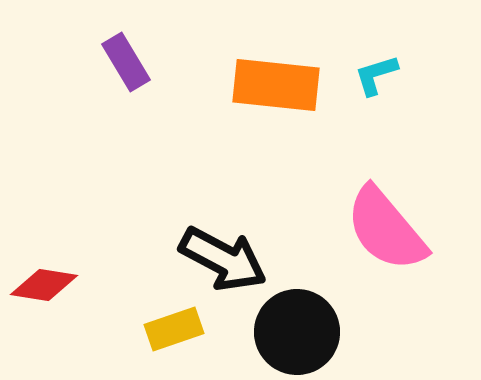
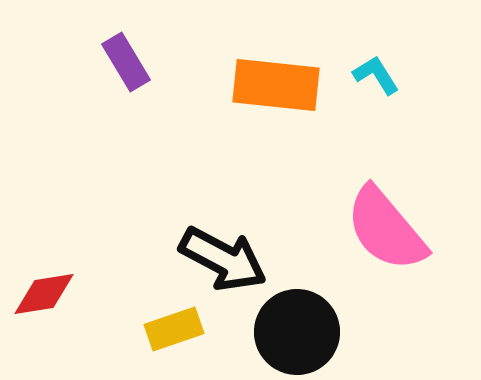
cyan L-shape: rotated 75 degrees clockwise
red diamond: moved 9 px down; rotated 18 degrees counterclockwise
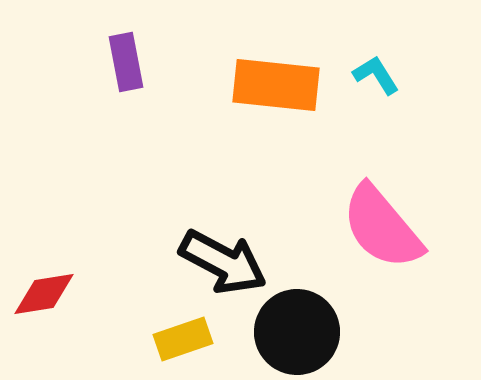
purple rectangle: rotated 20 degrees clockwise
pink semicircle: moved 4 px left, 2 px up
black arrow: moved 3 px down
yellow rectangle: moved 9 px right, 10 px down
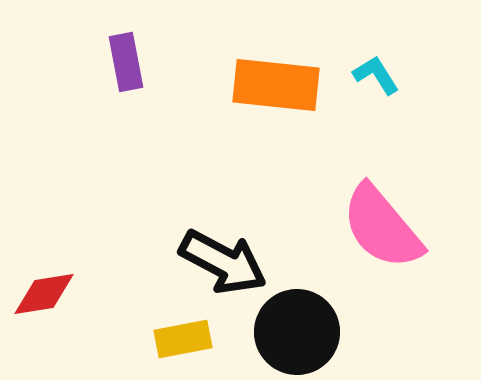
yellow rectangle: rotated 8 degrees clockwise
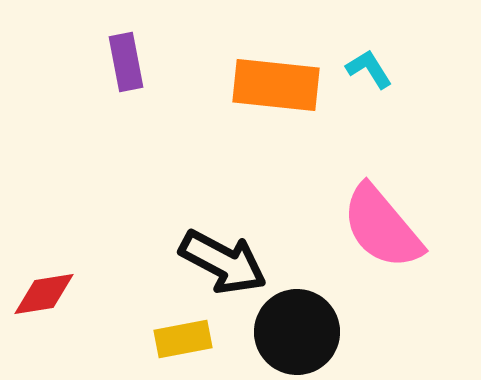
cyan L-shape: moved 7 px left, 6 px up
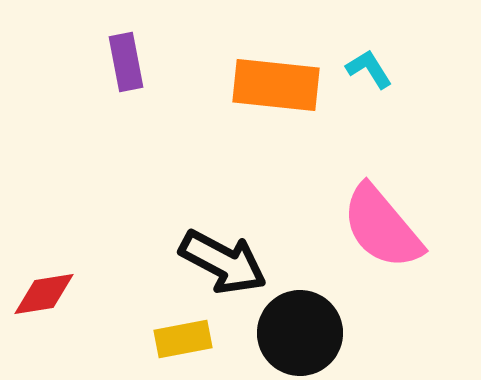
black circle: moved 3 px right, 1 px down
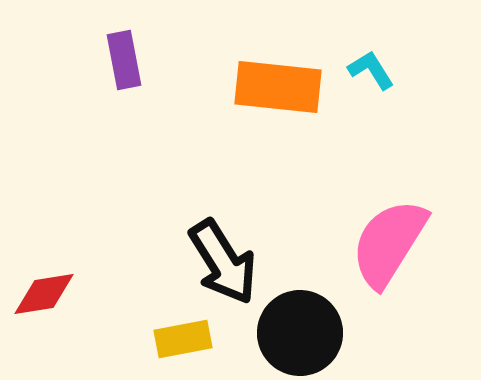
purple rectangle: moved 2 px left, 2 px up
cyan L-shape: moved 2 px right, 1 px down
orange rectangle: moved 2 px right, 2 px down
pink semicircle: moved 7 px right, 16 px down; rotated 72 degrees clockwise
black arrow: rotated 30 degrees clockwise
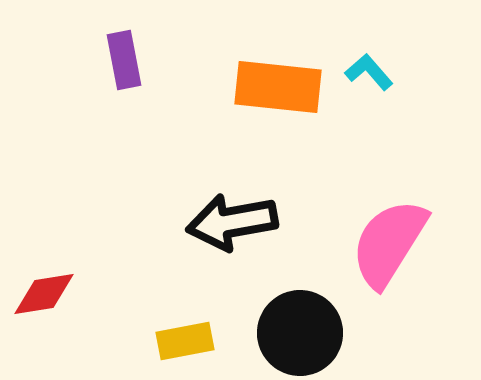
cyan L-shape: moved 2 px left, 2 px down; rotated 9 degrees counterclockwise
black arrow: moved 9 px right, 40 px up; rotated 112 degrees clockwise
yellow rectangle: moved 2 px right, 2 px down
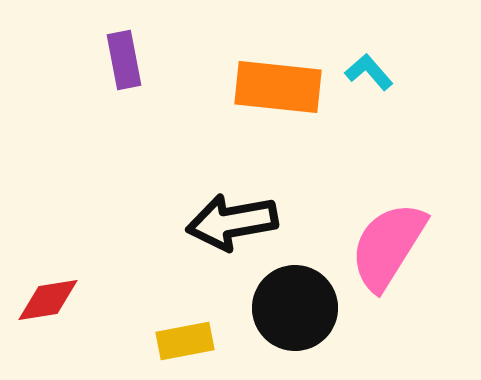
pink semicircle: moved 1 px left, 3 px down
red diamond: moved 4 px right, 6 px down
black circle: moved 5 px left, 25 px up
